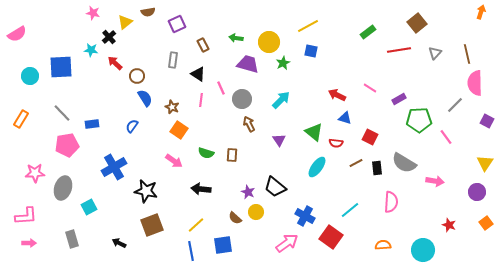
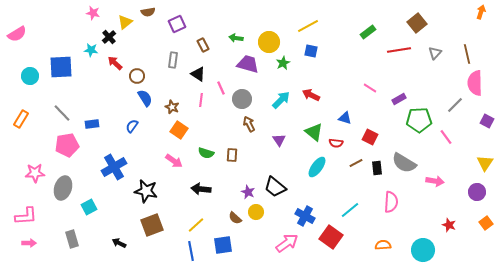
red arrow at (337, 95): moved 26 px left
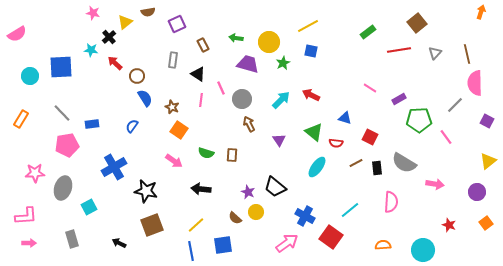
yellow triangle at (485, 163): moved 3 px right, 2 px up; rotated 18 degrees clockwise
pink arrow at (435, 181): moved 3 px down
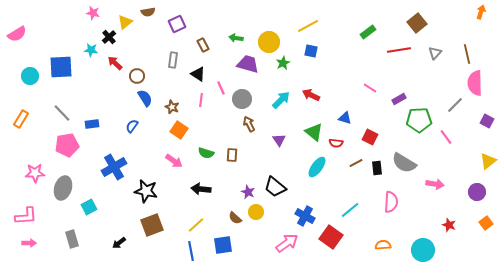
black arrow at (119, 243): rotated 64 degrees counterclockwise
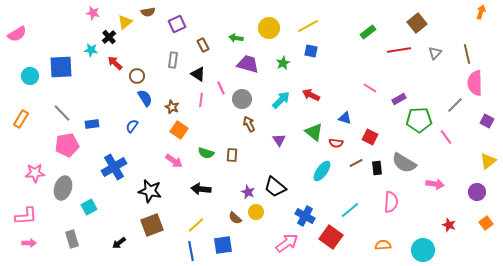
yellow circle at (269, 42): moved 14 px up
cyan ellipse at (317, 167): moved 5 px right, 4 px down
black star at (146, 191): moved 4 px right
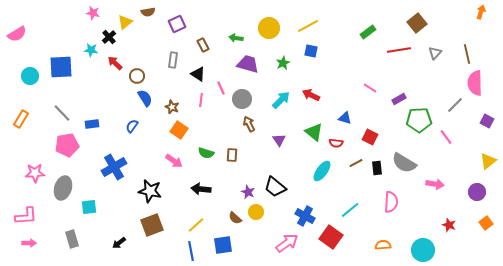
cyan square at (89, 207): rotated 21 degrees clockwise
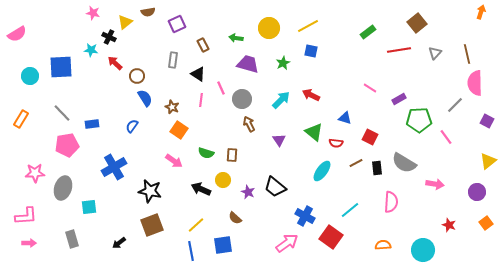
black cross at (109, 37): rotated 24 degrees counterclockwise
black arrow at (201, 189): rotated 18 degrees clockwise
yellow circle at (256, 212): moved 33 px left, 32 px up
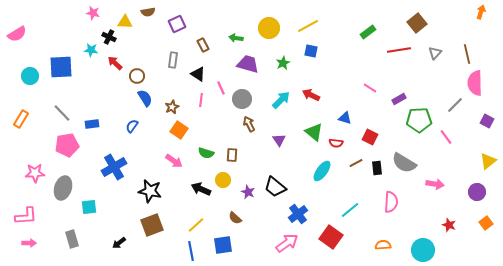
yellow triangle at (125, 22): rotated 42 degrees clockwise
brown star at (172, 107): rotated 24 degrees clockwise
blue cross at (305, 216): moved 7 px left, 2 px up; rotated 24 degrees clockwise
